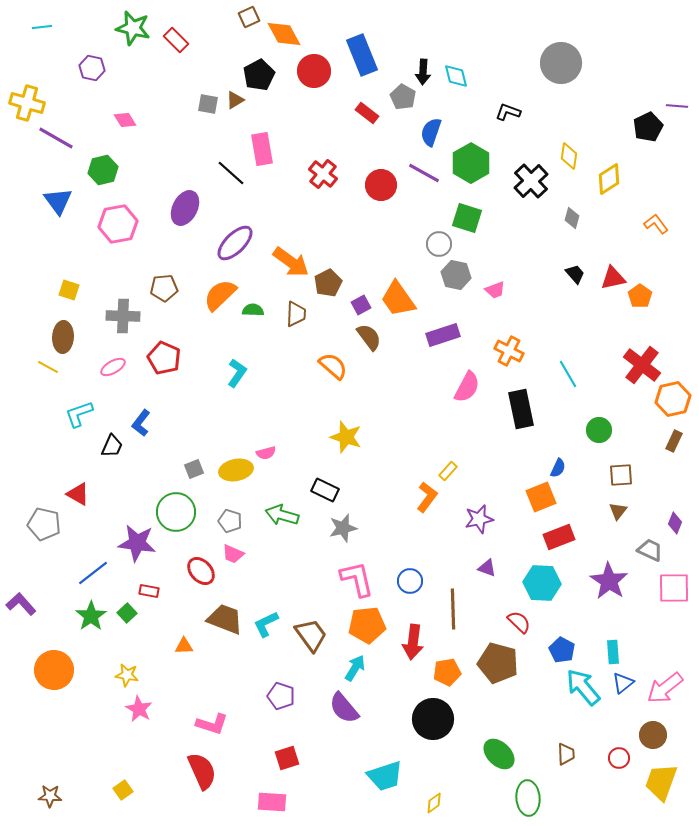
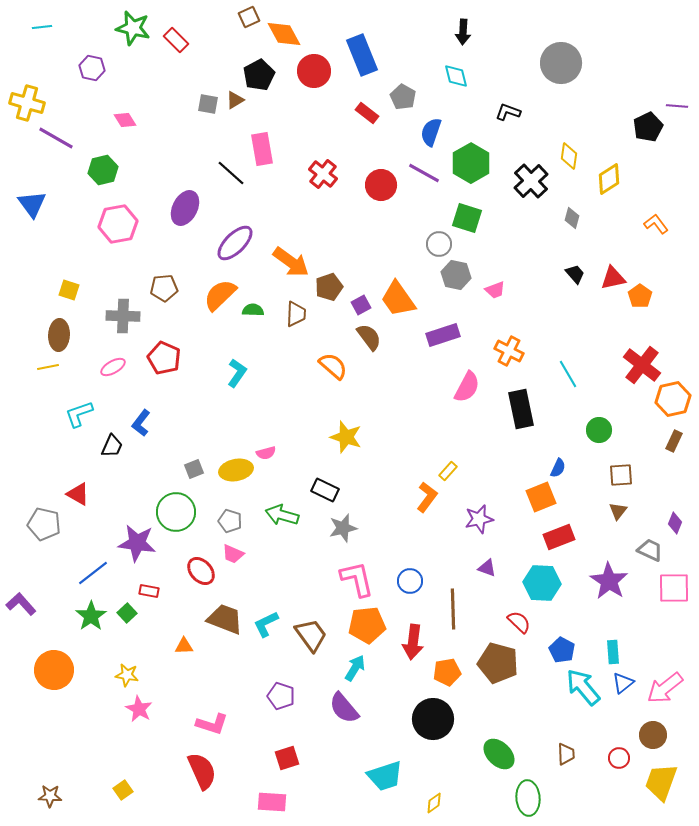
black arrow at (423, 72): moved 40 px right, 40 px up
blue triangle at (58, 201): moved 26 px left, 3 px down
brown pentagon at (328, 283): moved 1 px right, 4 px down; rotated 8 degrees clockwise
brown ellipse at (63, 337): moved 4 px left, 2 px up
yellow line at (48, 367): rotated 40 degrees counterclockwise
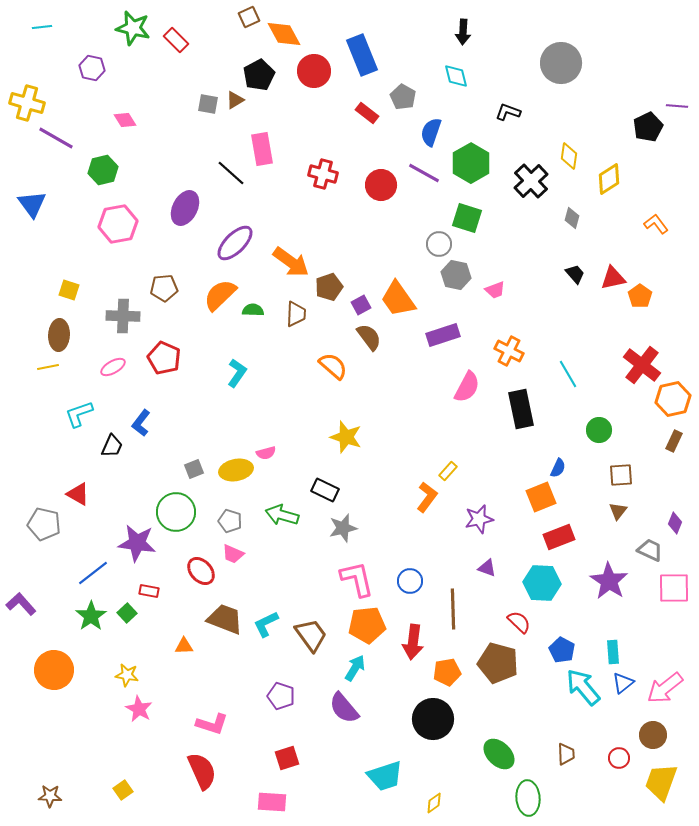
red cross at (323, 174): rotated 24 degrees counterclockwise
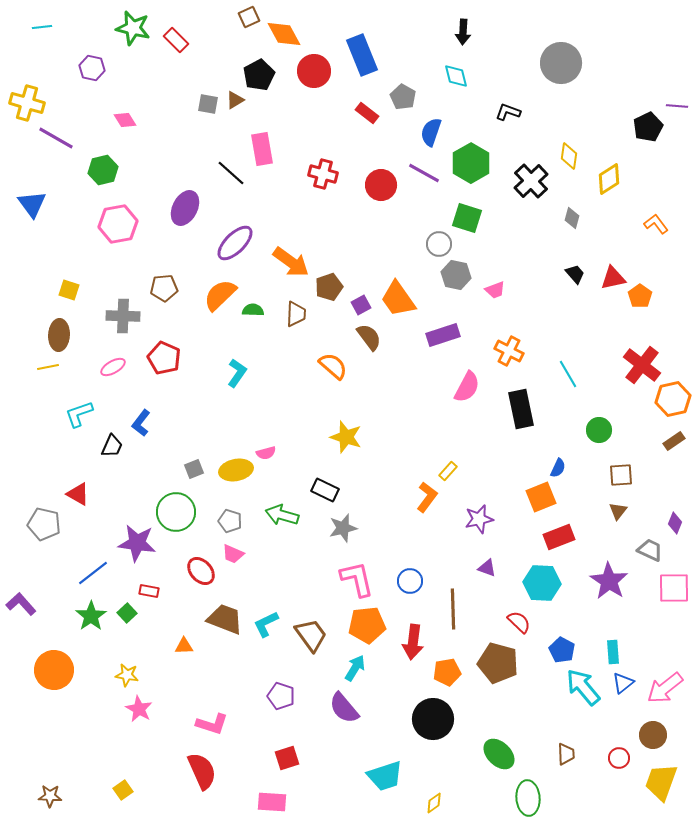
brown rectangle at (674, 441): rotated 30 degrees clockwise
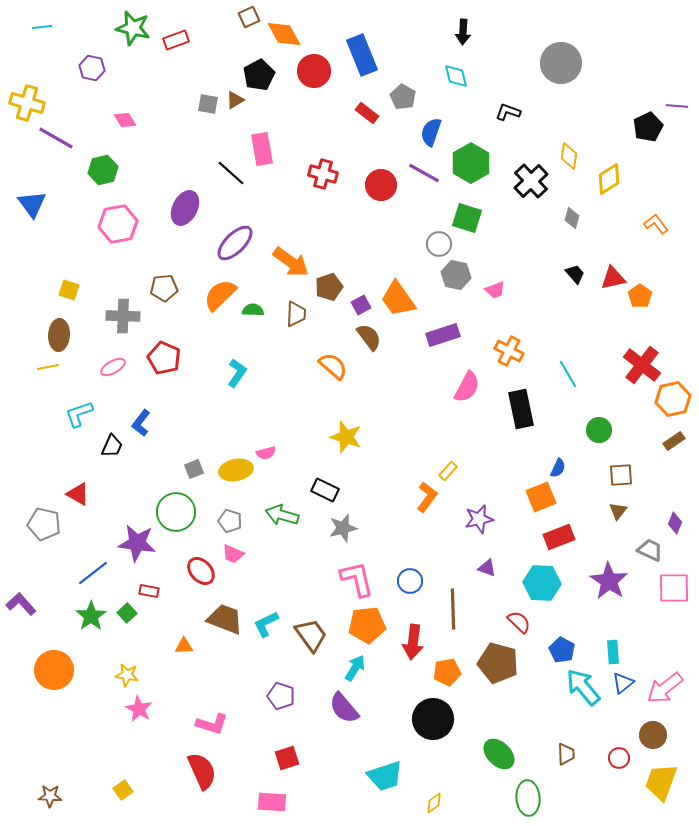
red rectangle at (176, 40): rotated 65 degrees counterclockwise
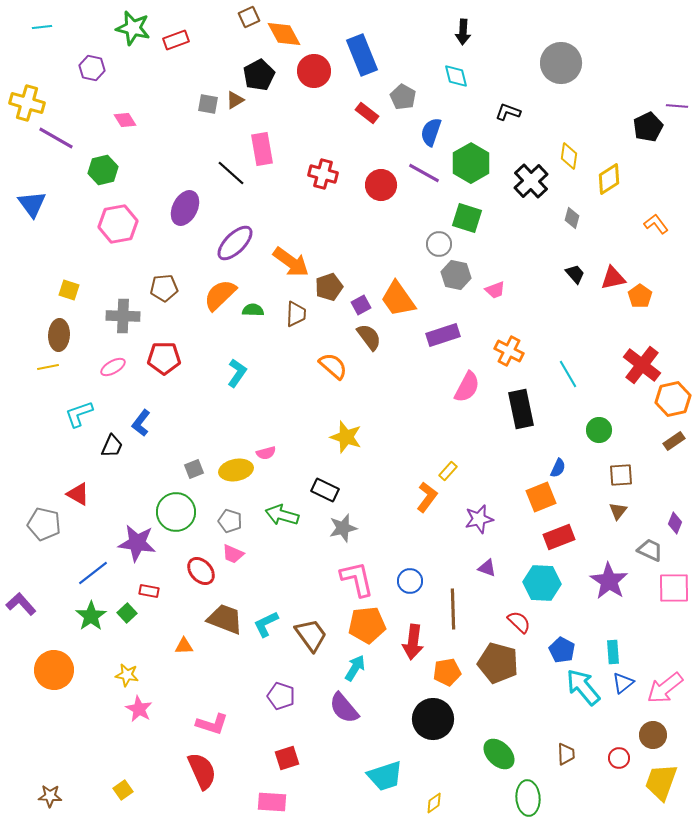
red pentagon at (164, 358): rotated 24 degrees counterclockwise
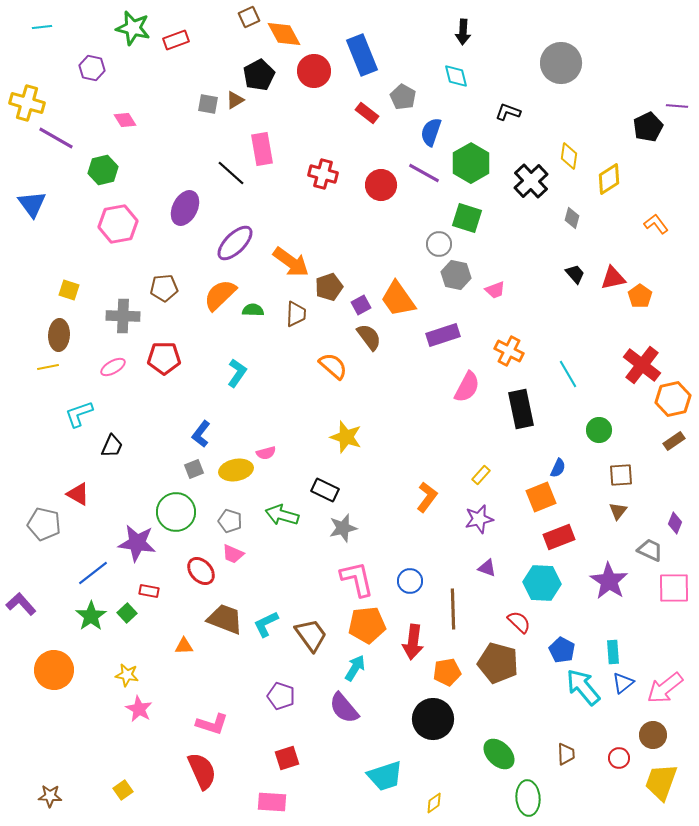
blue L-shape at (141, 423): moved 60 px right, 11 px down
yellow rectangle at (448, 471): moved 33 px right, 4 px down
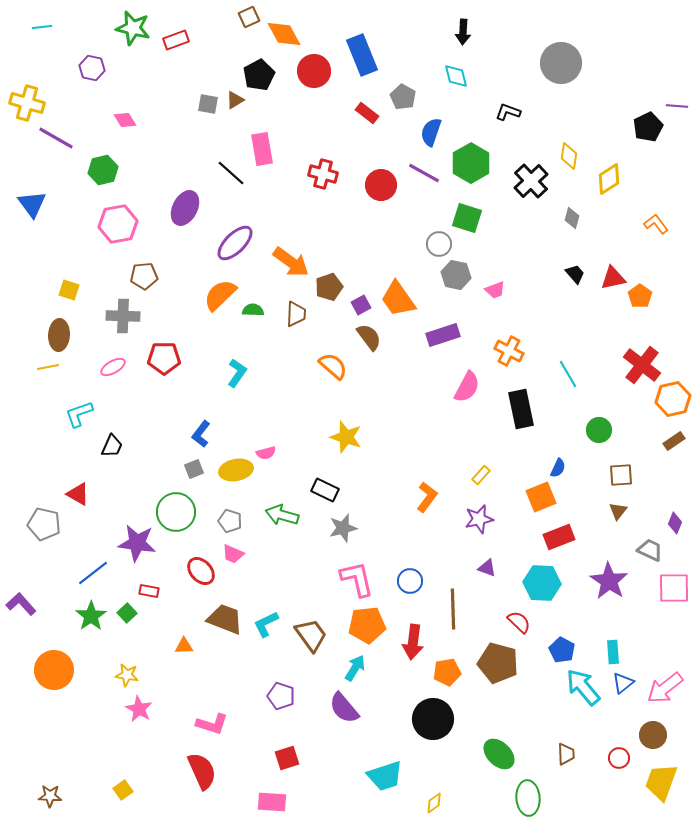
brown pentagon at (164, 288): moved 20 px left, 12 px up
